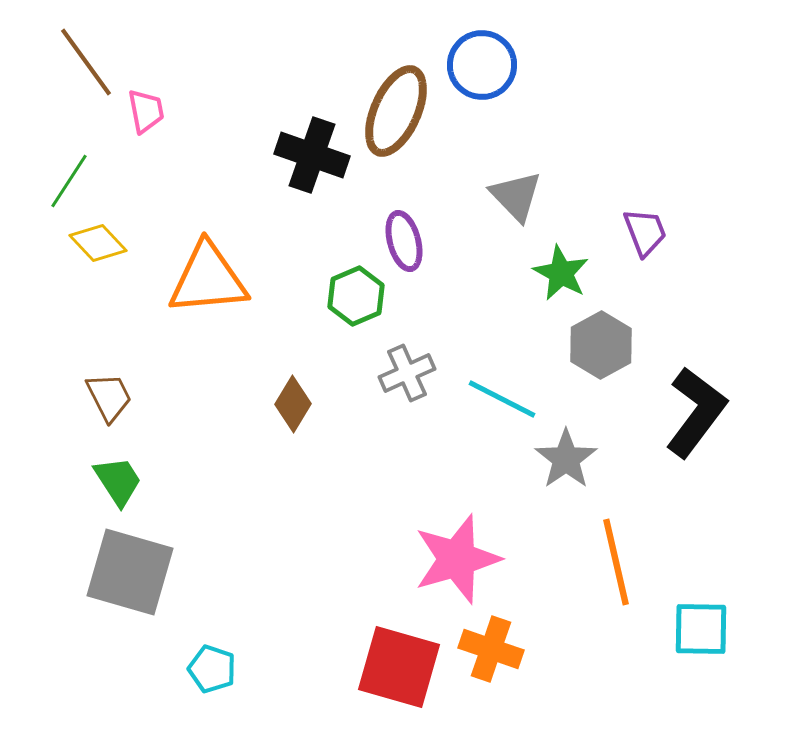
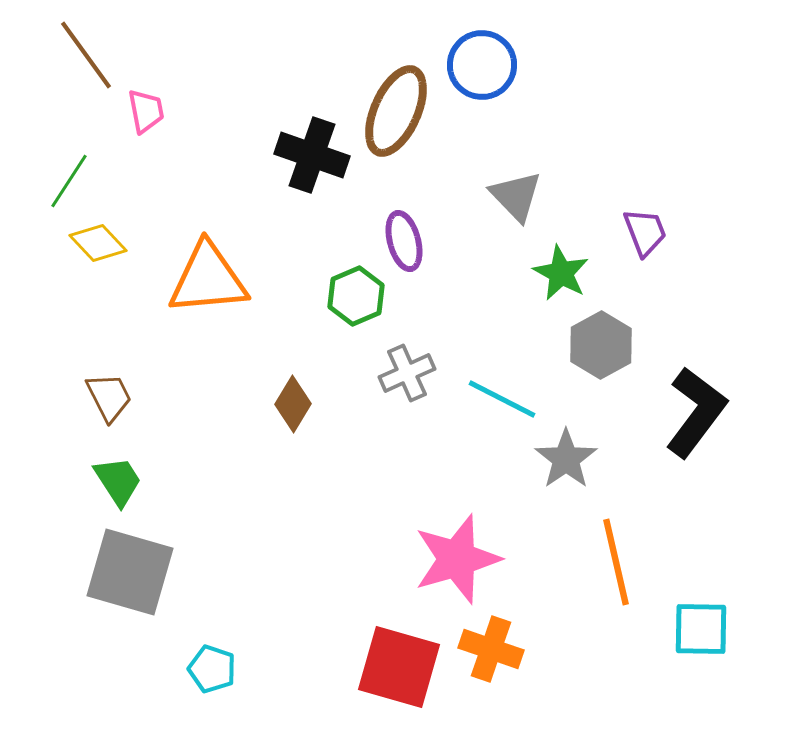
brown line: moved 7 px up
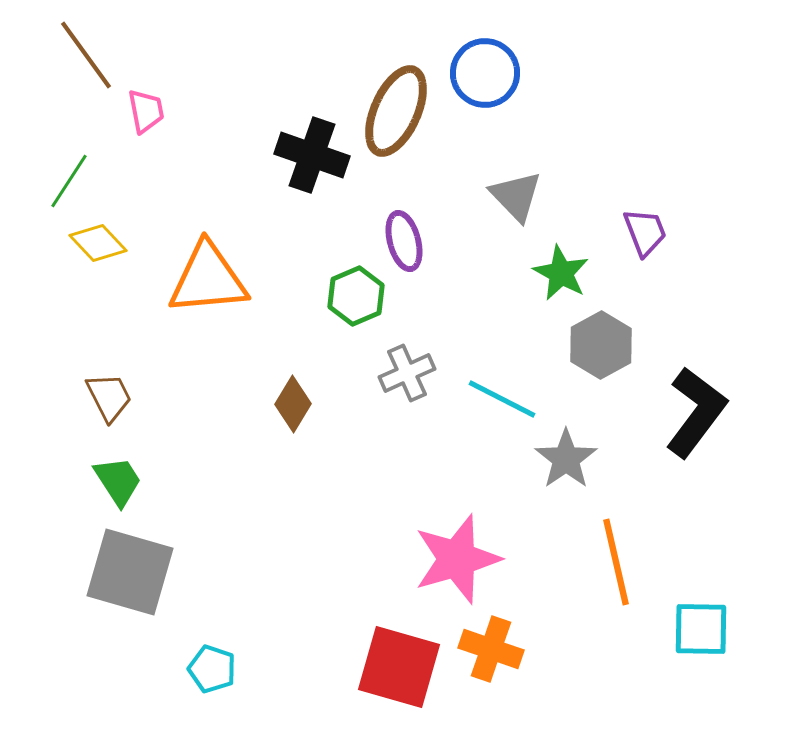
blue circle: moved 3 px right, 8 px down
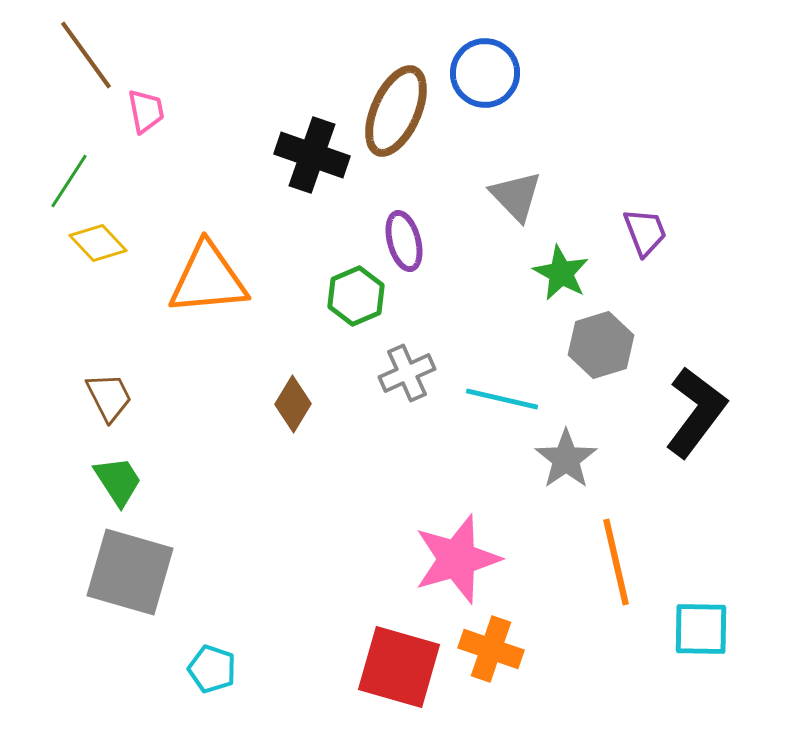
gray hexagon: rotated 12 degrees clockwise
cyan line: rotated 14 degrees counterclockwise
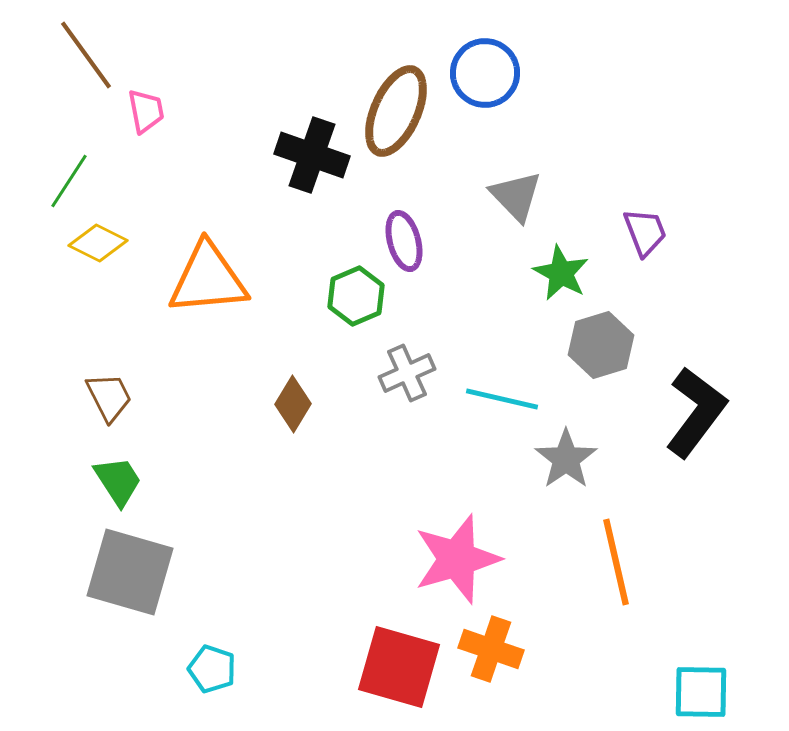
yellow diamond: rotated 20 degrees counterclockwise
cyan square: moved 63 px down
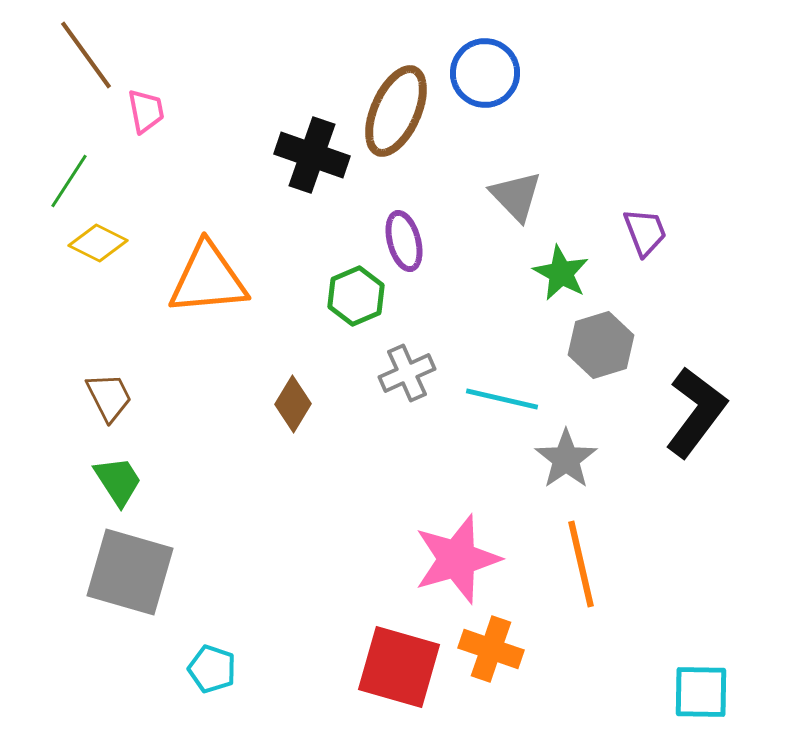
orange line: moved 35 px left, 2 px down
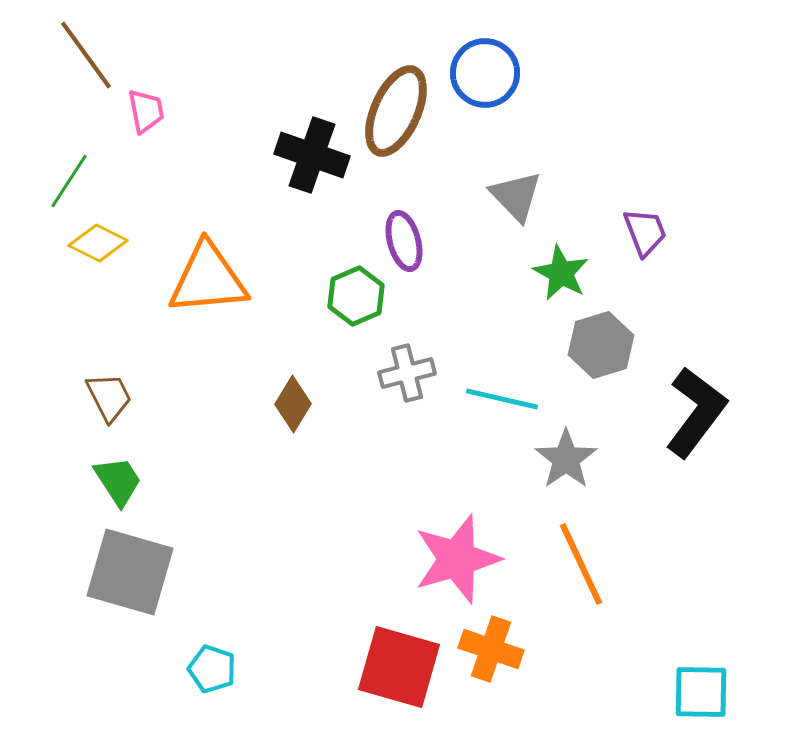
gray cross: rotated 10 degrees clockwise
orange line: rotated 12 degrees counterclockwise
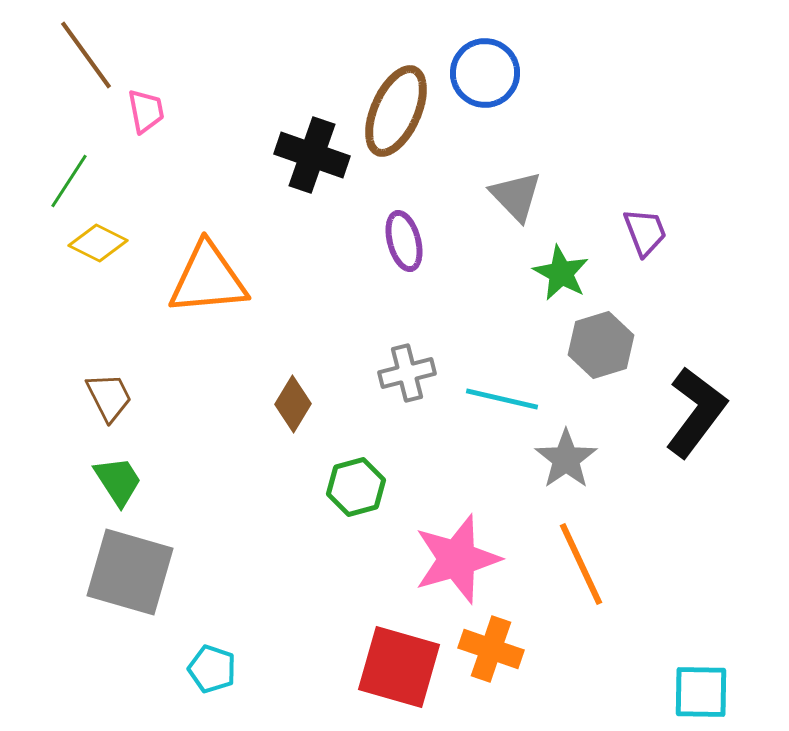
green hexagon: moved 191 px down; rotated 8 degrees clockwise
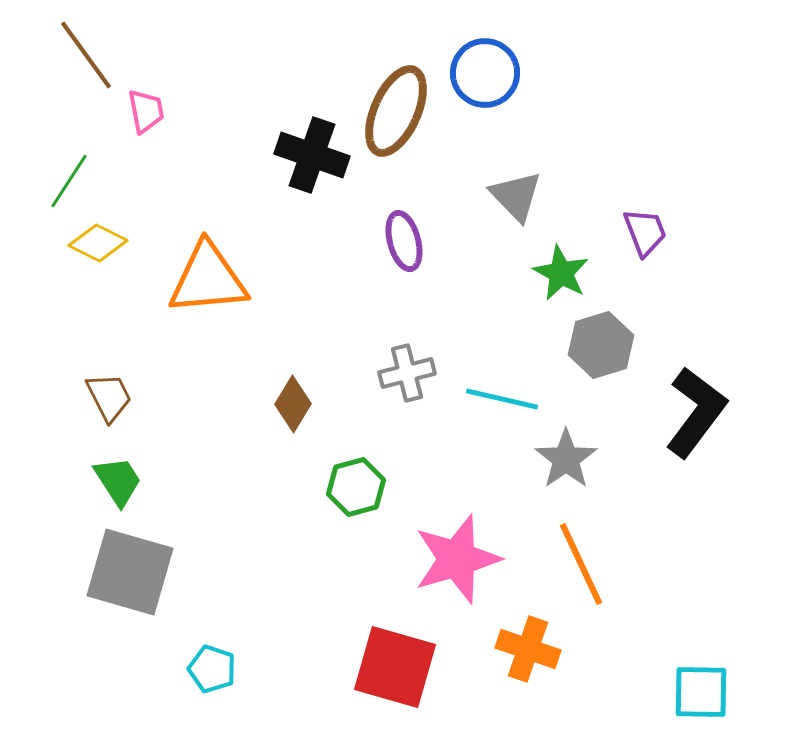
orange cross: moved 37 px right
red square: moved 4 px left
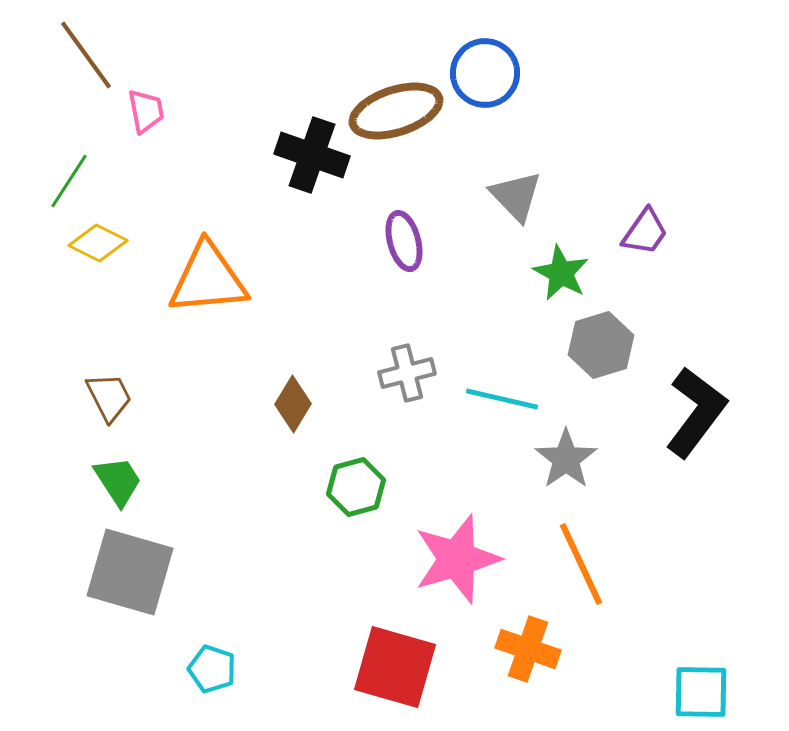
brown ellipse: rotated 48 degrees clockwise
purple trapezoid: rotated 56 degrees clockwise
